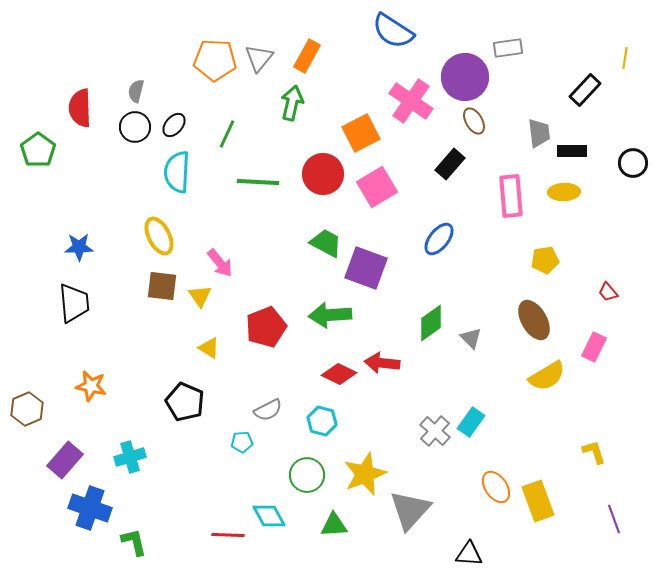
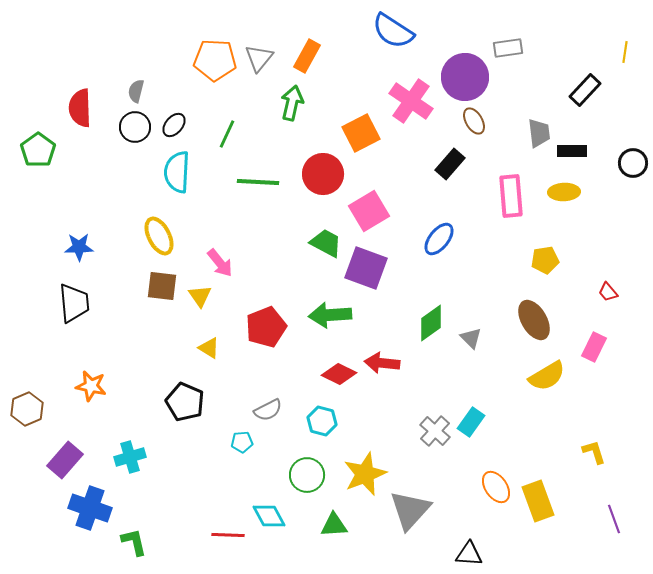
yellow line at (625, 58): moved 6 px up
pink square at (377, 187): moved 8 px left, 24 px down
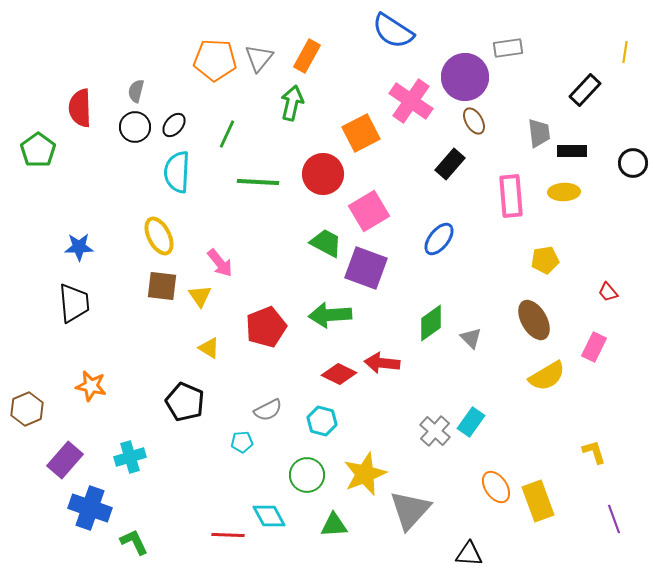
green L-shape at (134, 542): rotated 12 degrees counterclockwise
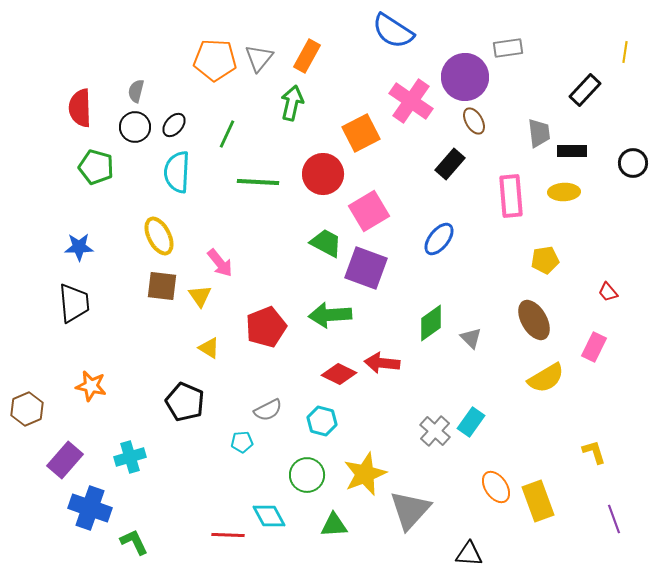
green pentagon at (38, 150): moved 58 px right, 17 px down; rotated 20 degrees counterclockwise
yellow semicircle at (547, 376): moved 1 px left, 2 px down
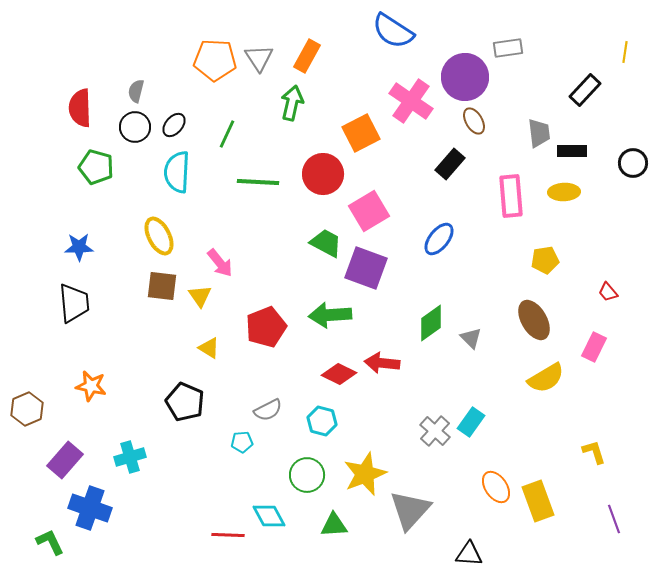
gray triangle at (259, 58): rotated 12 degrees counterclockwise
green L-shape at (134, 542): moved 84 px left
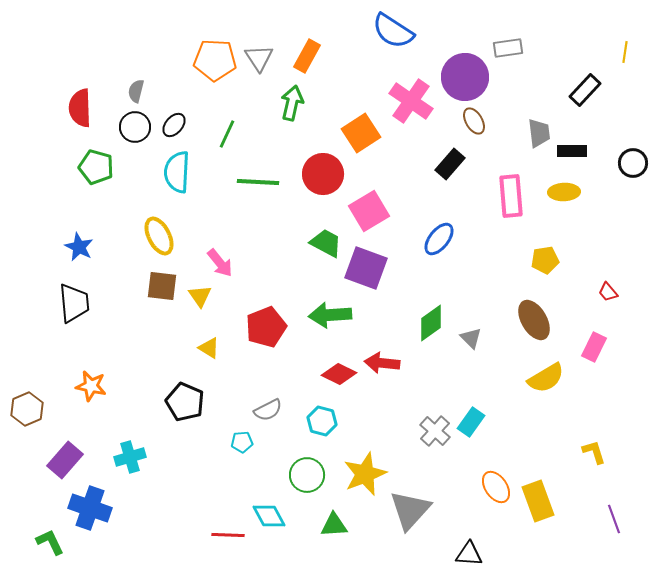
orange square at (361, 133): rotated 6 degrees counterclockwise
blue star at (79, 247): rotated 28 degrees clockwise
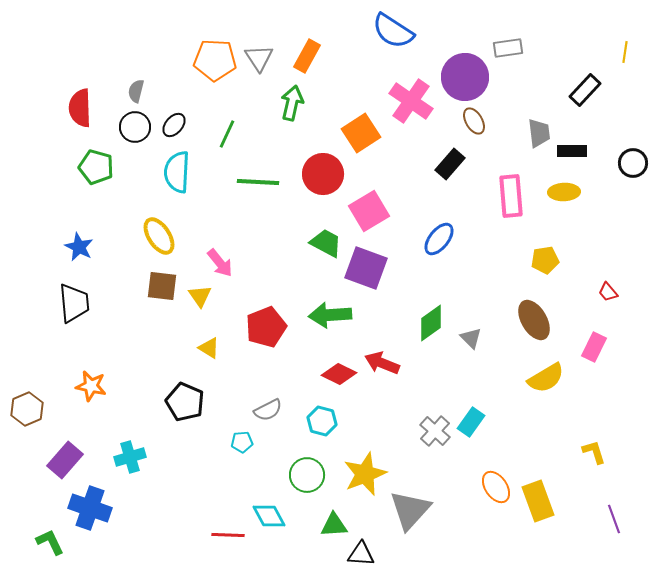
yellow ellipse at (159, 236): rotated 6 degrees counterclockwise
red arrow at (382, 363): rotated 16 degrees clockwise
black triangle at (469, 554): moved 108 px left
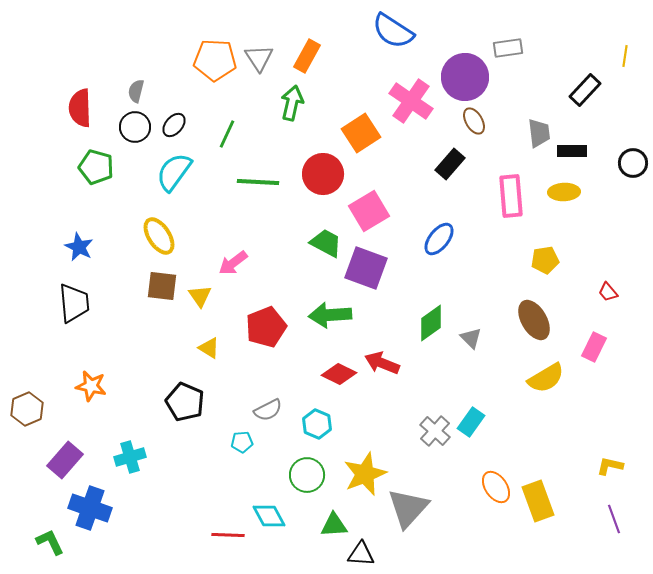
yellow line at (625, 52): moved 4 px down
cyan semicircle at (177, 172): moved 3 px left; rotated 33 degrees clockwise
pink arrow at (220, 263): moved 13 px right; rotated 92 degrees clockwise
cyan hexagon at (322, 421): moved 5 px left, 3 px down; rotated 8 degrees clockwise
yellow L-shape at (594, 452): moved 16 px right, 14 px down; rotated 60 degrees counterclockwise
gray triangle at (410, 510): moved 2 px left, 2 px up
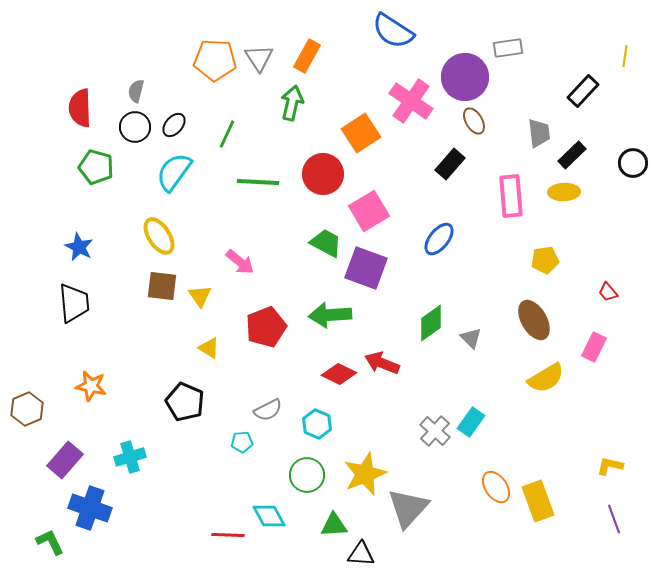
black rectangle at (585, 90): moved 2 px left, 1 px down
black rectangle at (572, 151): moved 4 px down; rotated 44 degrees counterclockwise
pink arrow at (233, 263): moved 7 px right, 1 px up; rotated 104 degrees counterclockwise
